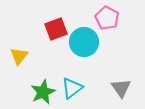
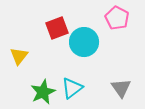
pink pentagon: moved 10 px right
red square: moved 1 px right, 1 px up
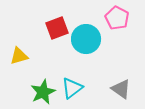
cyan circle: moved 2 px right, 3 px up
yellow triangle: rotated 36 degrees clockwise
gray triangle: moved 1 px down; rotated 20 degrees counterclockwise
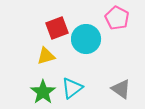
yellow triangle: moved 27 px right
green star: rotated 10 degrees counterclockwise
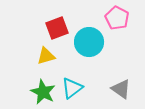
cyan circle: moved 3 px right, 3 px down
green star: rotated 10 degrees counterclockwise
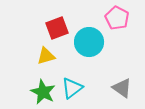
gray triangle: moved 1 px right, 1 px up
